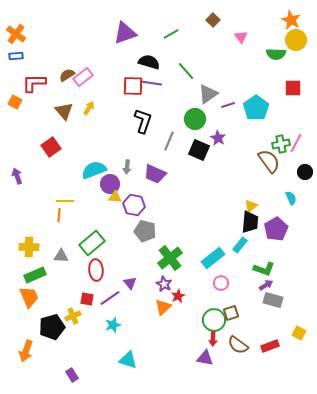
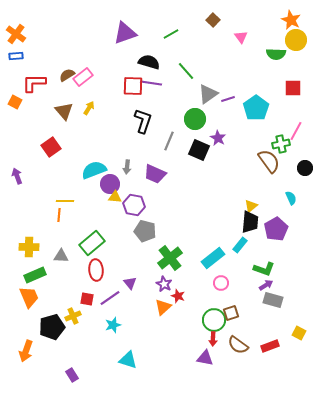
purple line at (228, 105): moved 6 px up
pink line at (296, 143): moved 12 px up
black circle at (305, 172): moved 4 px up
red star at (178, 296): rotated 24 degrees counterclockwise
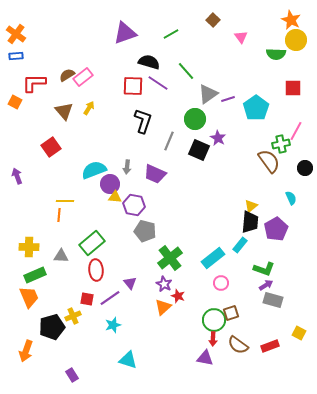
purple line at (151, 83): moved 7 px right; rotated 25 degrees clockwise
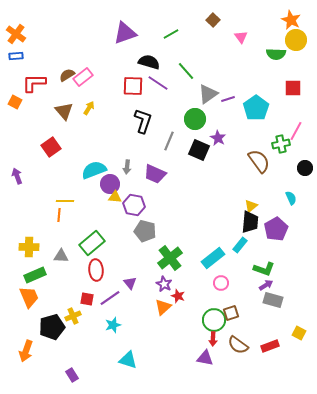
brown semicircle at (269, 161): moved 10 px left
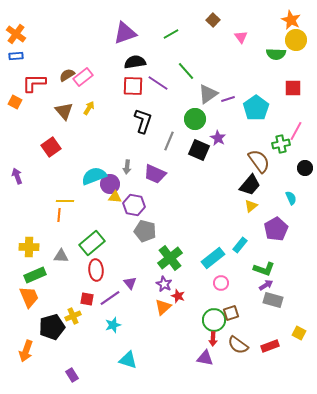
black semicircle at (149, 62): moved 14 px left; rotated 25 degrees counterclockwise
cyan semicircle at (94, 170): moved 6 px down
black trapezoid at (250, 222): moved 37 px up; rotated 35 degrees clockwise
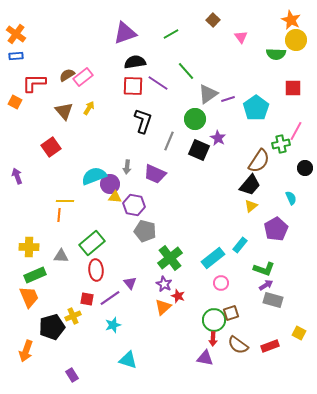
brown semicircle at (259, 161): rotated 70 degrees clockwise
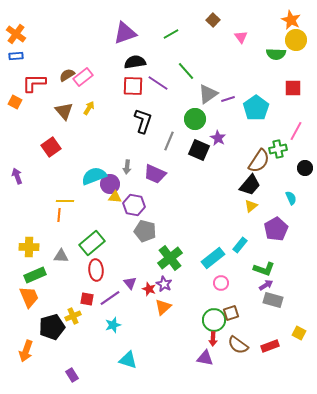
green cross at (281, 144): moved 3 px left, 5 px down
red star at (178, 296): moved 29 px left, 7 px up
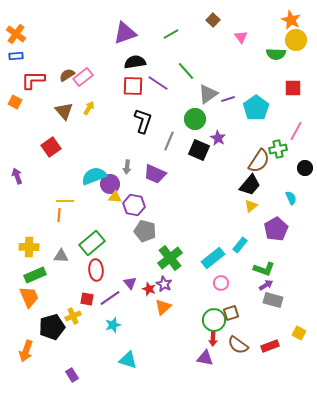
red L-shape at (34, 83): moved 1 px left, 3 px up
